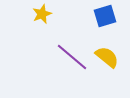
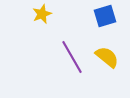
purple line: rotated 20 degrees clockwise
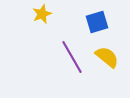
blue square: moved 8 px left, 6 px down
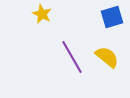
yellow star: rotated 24 degrees counterclockwise
blue square: moved 15 px right, 5 px up
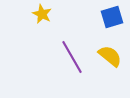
yellow semicircle: moved 3 px right, 1 px up
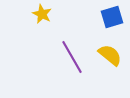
yellow semicircle: moved 1 px up
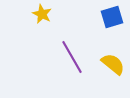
yellow semicircle: moved 3 px right, 9 px down
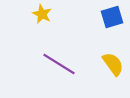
purple line: moved 13 px left, 7 px down; rotated 28 degrees counterclockwise
yellow semicircle: rotated 15 degrees clockwise
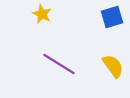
yellow semicircle: moved 2 px down
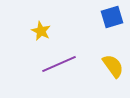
yellow star: moved 1 px left, 17 px down
purple line: rotated 56 degrees counterclockwise
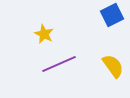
blue square: moved 2 px up; rotated 10 degrees counterclockwise
yellow star: moved 3 px right, 3 px down
